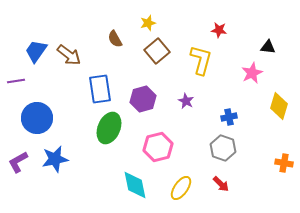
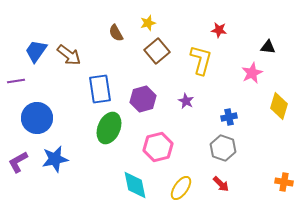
brown semicircle: moved 1 px right, 6 px up
orange cross: moved 19 px down
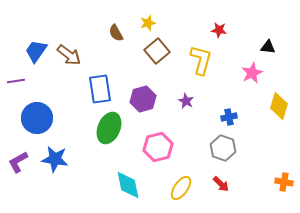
blue star: rotated 20 degrees clockwise
cyan diamond: moved 7 px left
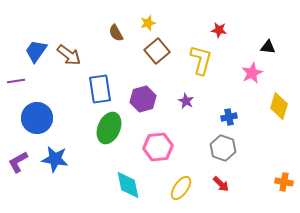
pink hexagon: rotated 8 degrees clockwise
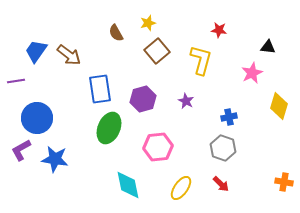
purple L-shape: moved 3 px right, 12 px up
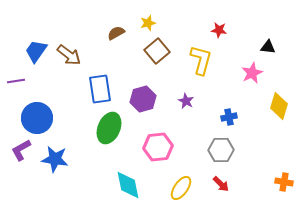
brown semicircle: rotated 90 degrees clockwise
gray hexagon: moved 2 px left, 2 px down; rotated 20 degrees counterclockwise
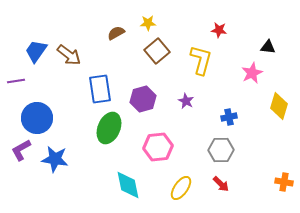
yellow star: rotated 14 degrees clockwise
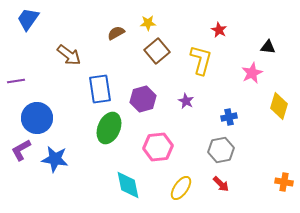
red star: rotated 21 degrees clockwise
blue trapezoid: moved 8 px left, 32 px up
gray hexagon: rotated 10 degrees counterclockwise
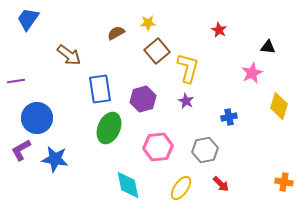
yellow L-shape: moved 13 px left, 8 px down
gray hexagon: moved 16 px left
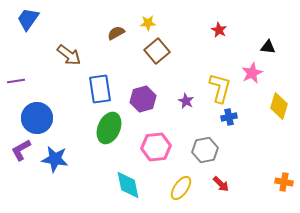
yellow L-shape: moved 32 px right, 20 px down
pink hexagon: moved 2 px left
